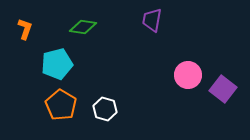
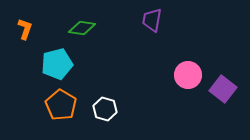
green diamond: moved 1 px left, 1 px down
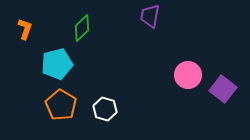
purple trapezoid: moved 2 px left, 4 px up
green diamond: rotated 52 degrees counterclockwise
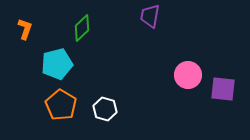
purple square: rotated 32 degrees counterclockwise
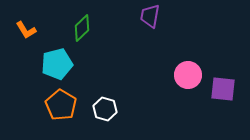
orange L-shape: moved 1 px right, 1 px down; rotated 130 degrees clockwise
